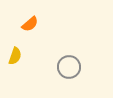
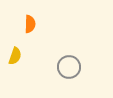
orange semicircle: rotated 48 degrees counterclockwise
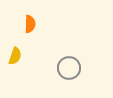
gray circle: moved 1 px down
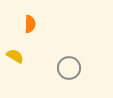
yellow semicircle: rotated 78 degrees counterclockwise
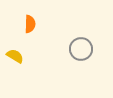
gray circle: moved 12 px right, 19 px up
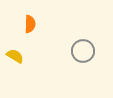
gray circle: moved 2 px right, 2 px down
